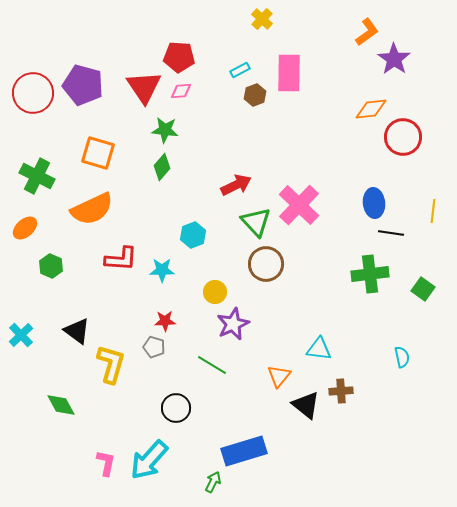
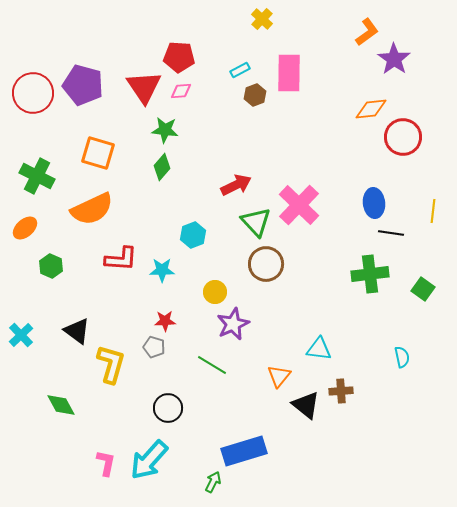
black circle at (176, 408): moved 8 px left
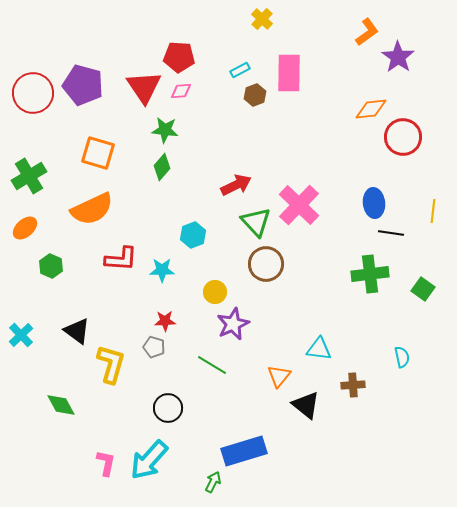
purple star at (394, 59): moved 4 px right, 2 px up
green cross at (37, 176): moved 8 px left; rotated 32 degrees clockwise
brown cross at (341, 391): moved 12 px right, 6 px up
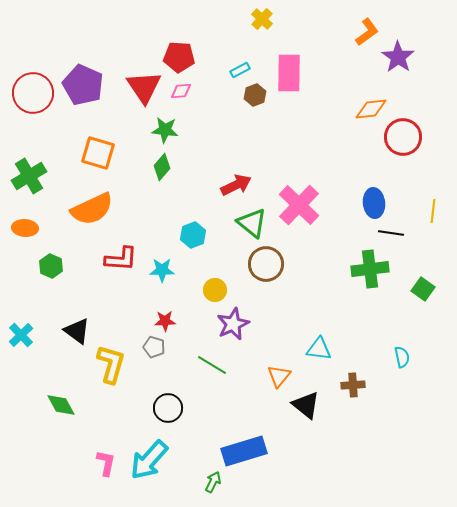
purple pentagon at (83, 85): rotated 9 degrees clockwise
green triangle at (256, 222): moved 4 px left, 1 px down; rotated 8 degrees counterclockwise
orange ellipse at (25, 228): rotated 45 degrees clockwise
green cross at (370, 274): moved 5 px up
yellow circle at (215, 292): moved 2 px up
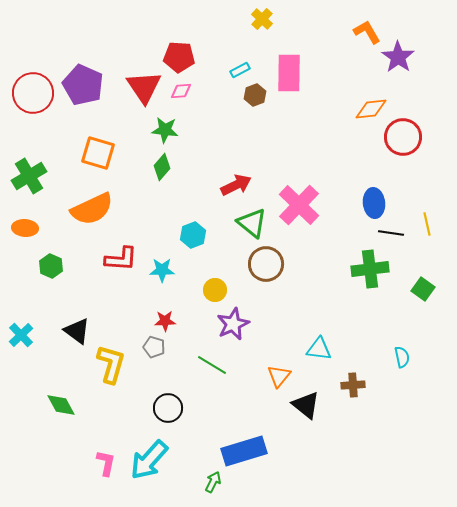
orange L-shape at (367, 32): rotated 84 degrees counterclockwise
yellow line at (433, 211): moved 6 px left, 13 px down; rotated 20 degrees counterclockwise
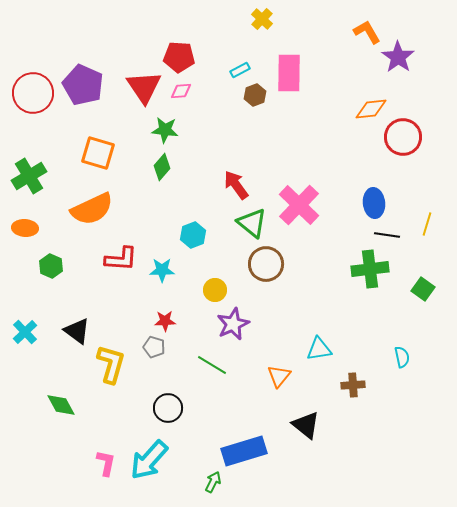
red arrow at (236, 185): rotated 100 degrees counterclockwise
yellow line at (427, 224): rotated 30 degrees clockwise
black line at (391, 233): moved 4 px left, 2 px down
cyan cross at (21, 335): moved 4 px right, 3 px up
cyan triangle at (319, 349): rotated 16 degrees counterclockwise
black triangle at (306, 405): moved 20 px down
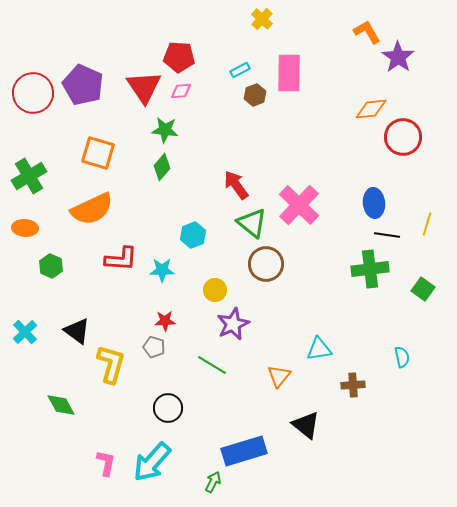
cyan arrow at (149, 460): moved 3 px right, 2 px down
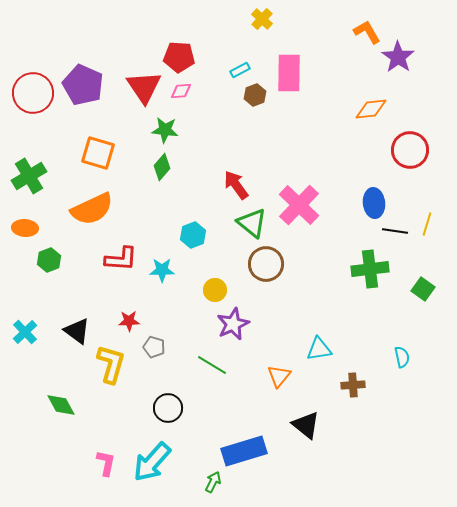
red circle at (403, 137): moved 7 px right, 13 px down
black line at (387, 235): moved 8 px right, 4 px up
green hexagon at (51, 266): moved 2 px left, 6 px up; rotated 15 degrees clockwise
red star at (165, 321): moved 36 px left
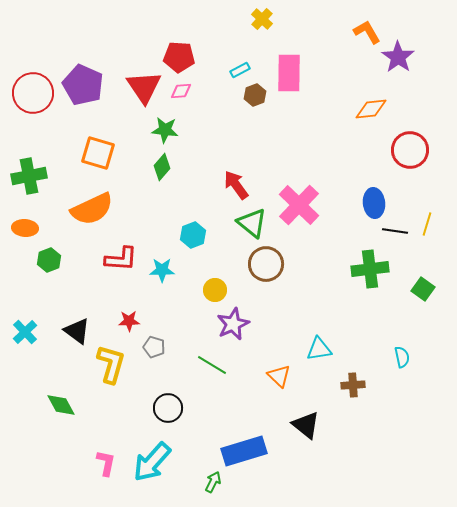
green cross at (29, 176): rotated 20 degrees clockwise
orange triangle at (279, 376): rotated 25 degrees counterclockwise
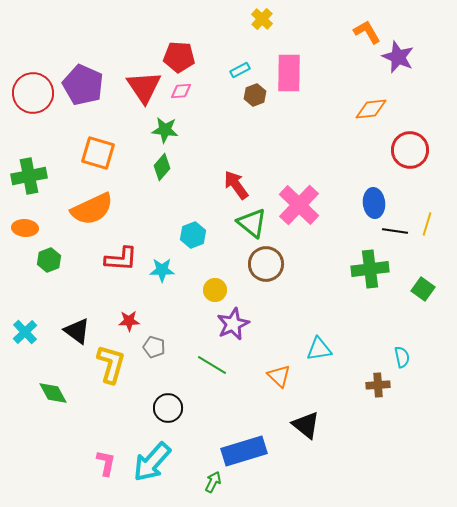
purple star at (398, 57): rotated 12 degrees counterclockwise
brown cross at (353, 385): moved 25 px right
green diamond at (61, 405): moved 8 px left, 12 px up
